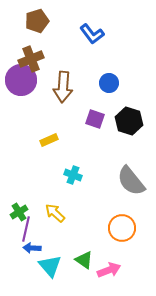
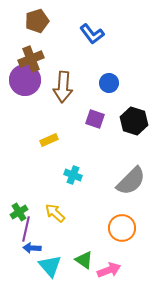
purple circle: moved 4 px right
black hexagon: moved 5 px right
gray semicircle: rotated 96 degrees counterclockwise
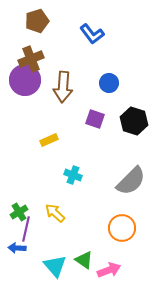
blue arrow: moved 15 px left
cyan triangle: moved 5 px right
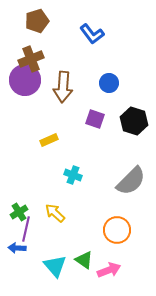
orange circle: moved 5 px left, 2 px down
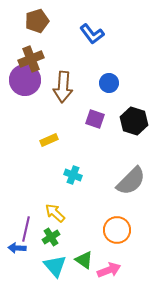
green cross: moved 32 px right, 25 px down
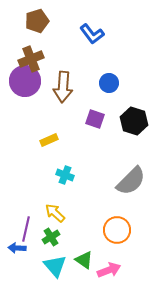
purple circle: moved 1 px down
cyan cross: moved 8 px left
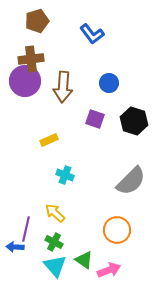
brown cross: rotated 15 degrees clockwise
green cross: moved 3 px right, 5 px down; rotated 30 degrees counterclockwise
blue arrow: moved 2 px left, 1 px up
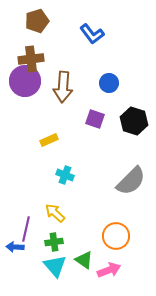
orange circle: moved 1 px left, 6 px down
green cross: rotated 36 degrees counterclockwise
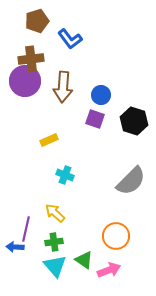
blue L-shape: moved 22 px left, 5 px down
blue circle: moved 8 px left, 12 px down
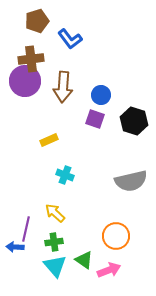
gray semicircle: rotated 32 degrees clockwise
